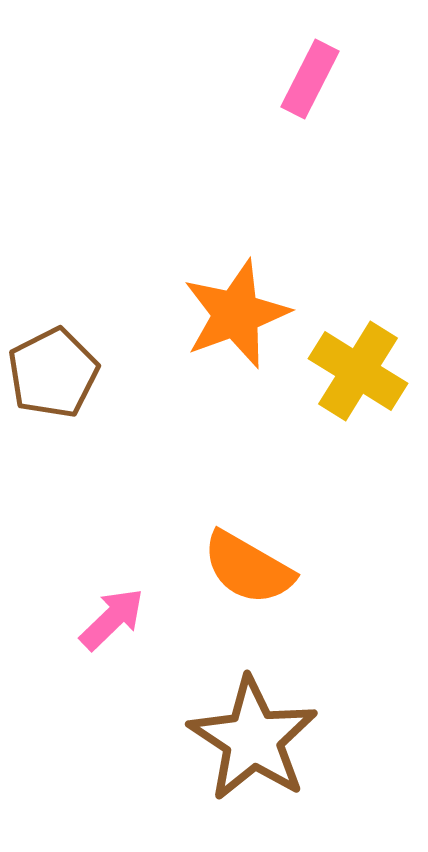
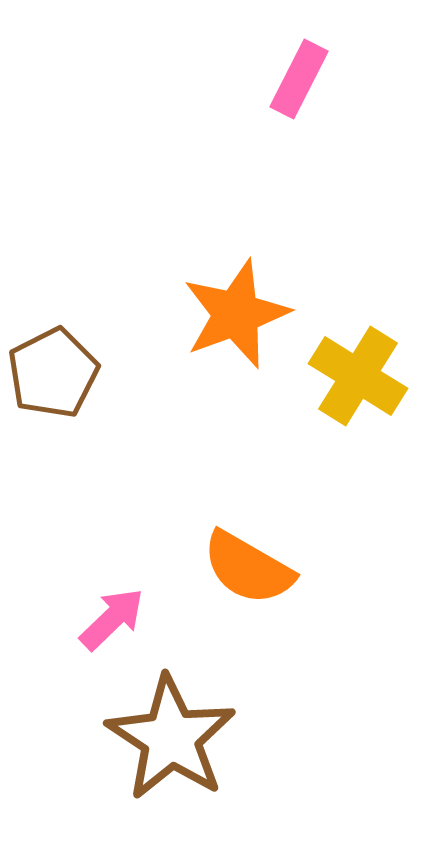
pink rectangle: moved 11 px left
yellow cross: moved 5 px down
brown star: moved 82 px left, 1 px up
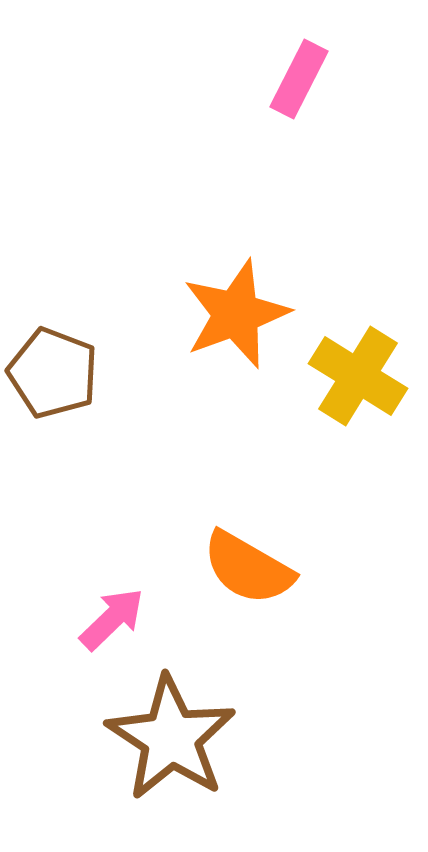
brown pentagon: rotated 24 degrees counterclockwise
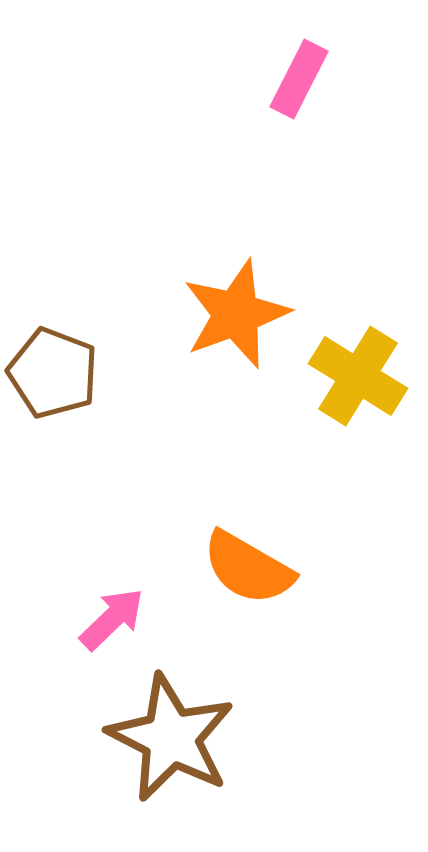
brown star: rotated 6 degrees counterclockwise
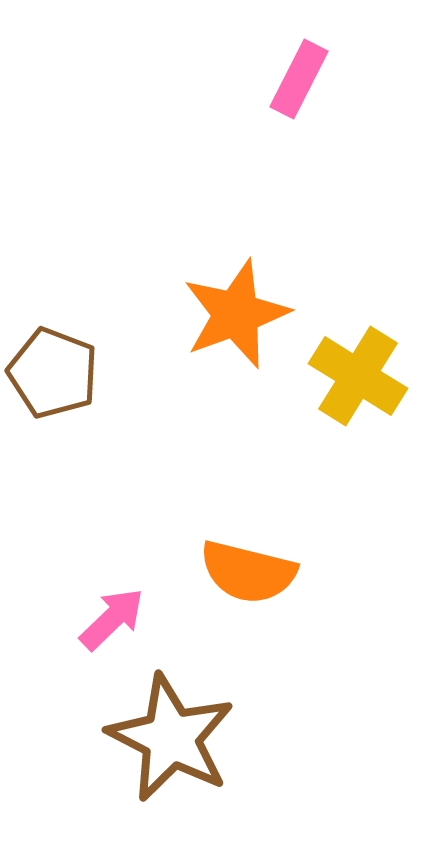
orange semicircle: moved 4 px down; rotated 16 degrees counterclockwise
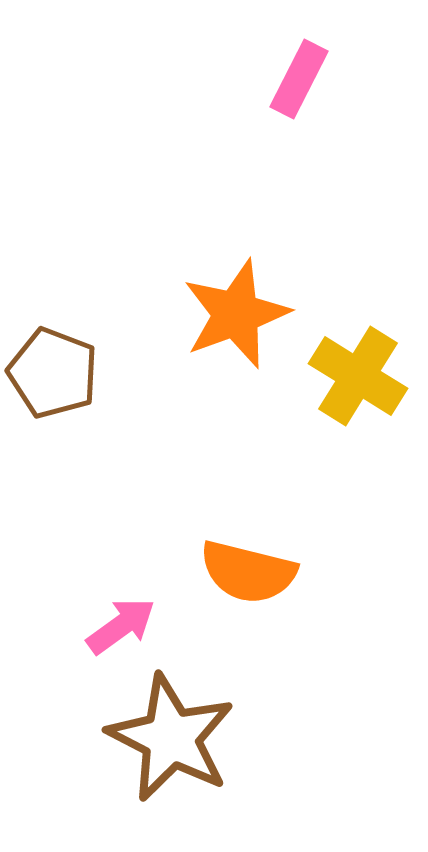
pink arrow: moved 9 px right, 7 px down; rotated 8 degrees clockwise
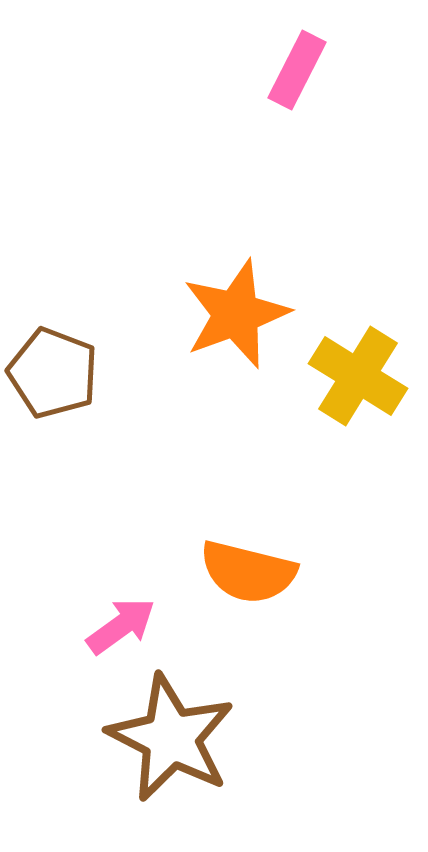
pink rectangle: moved 2 px left, 9 px up
